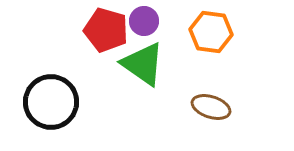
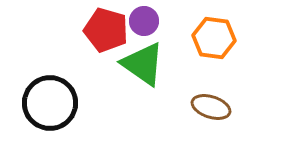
orange hexagon: moved 3 px right, 6 px down
black circle: moved 1 px left, 1 px down
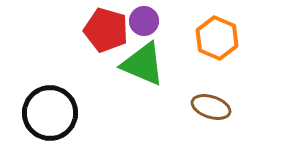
orange hexagon: moved 3 px right; rotated 15 degrees clockwise
green triangle: rotated 12 degrees counterclockwise
black circle: moved 10 px down
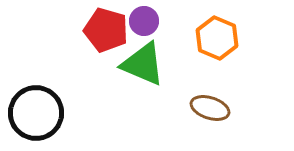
brown ellipse: moved 1 px left, 1 px down
black circle: moved 14 px left
